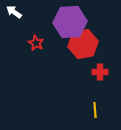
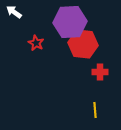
red hexagon: rotated 16 degrees clockwise
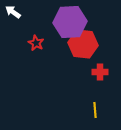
white arrow: moved 1 px left
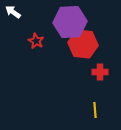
red star: moved 2 px up
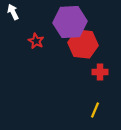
white arrow: rotated 28 degrees clockwise
yellow line: rotated 28 degrees clockwise
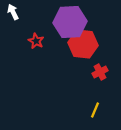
red cross: rotated 28 degrees counterclockwise
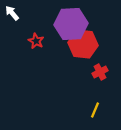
white arrow: moved 1 px left, 1 px down; rotated 14 degrees counterclockwise
purple hexagon: moved 1 px right, 2 px down
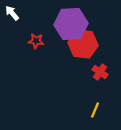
red star: rotated 21 degrees counterclockwise
red cross: rotated 28 degrees counterclockwise
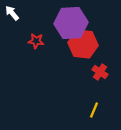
purple hexagon: moved 1 px up
yellow line: moved 1 px left
